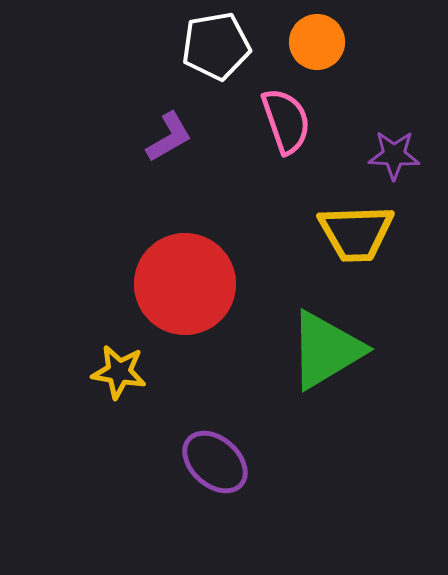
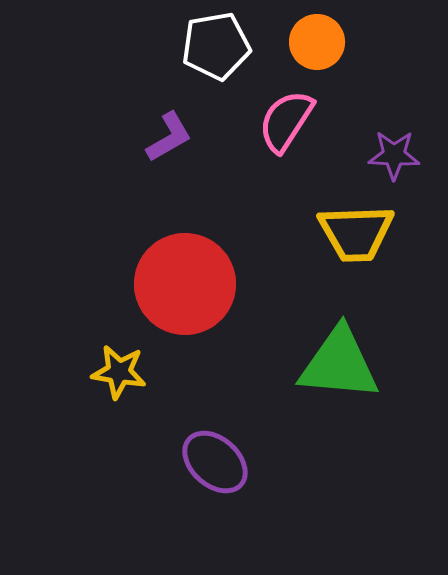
pink semicircle: rotated 128 degrees counterclockwise
green triangle: moved 13 px right, 14 px down; rotated 36 degrees clockwise
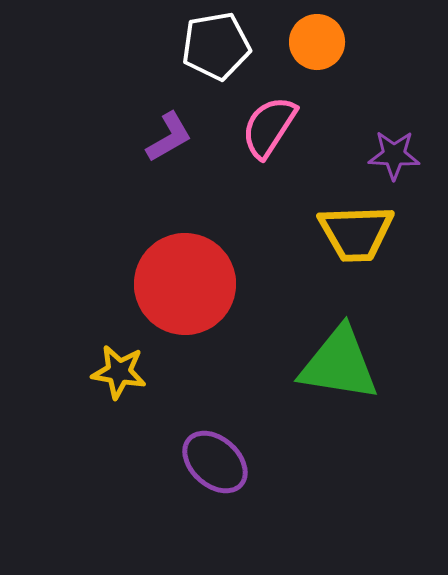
pink semicircle: moved 17 px left, 6 px down
green triangle: rotated 4 degrees clockwise
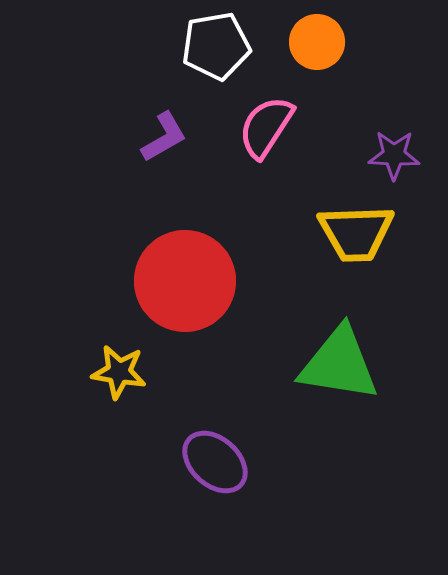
pink semicircle: moved 3 px left
purple L-shape: moved 5 px left
red circle: moved 3 px up
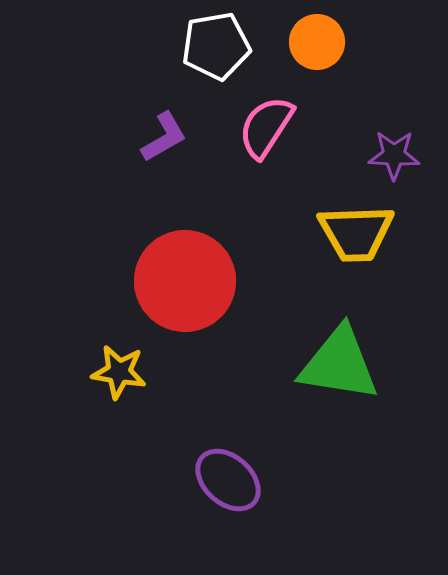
purple ellipse: moved 13 px right, 18 px down
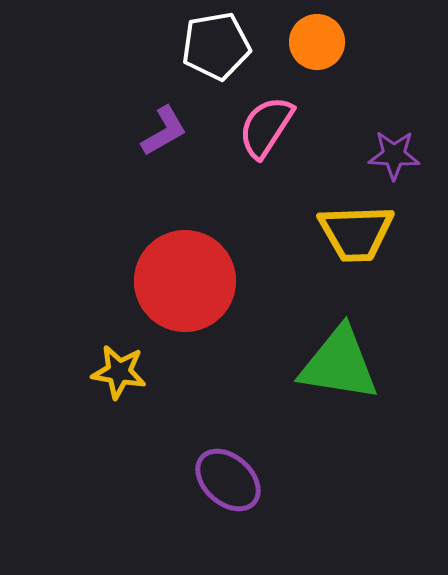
purple L-shape: moved 6 px up
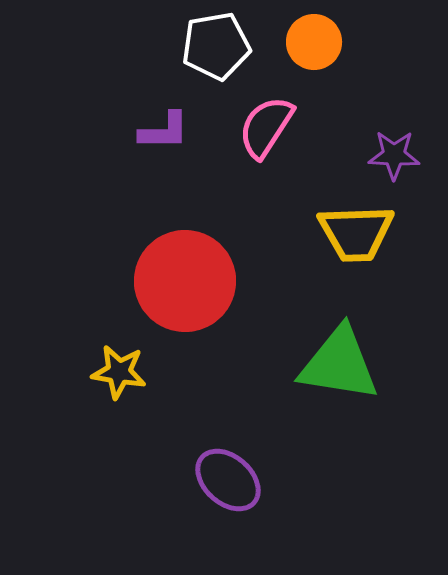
orange circle: moved 3 px left
purple L-shape: rotated 30 degrees clockwise
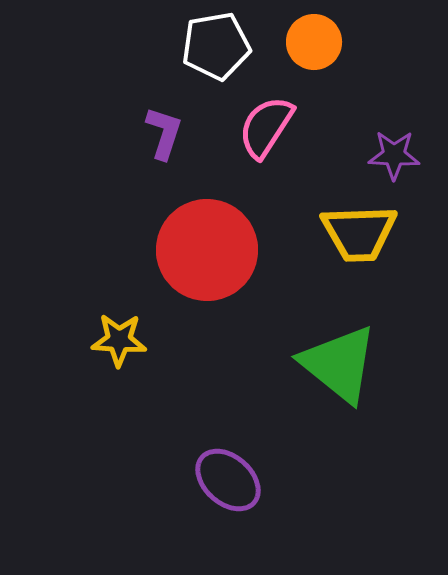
purple L-shape: moved 2 px down; rotated 72 degrees counterclockwise
yellow trapezoid: moved 3 px right
red circle: moved 22 px right, 31 px up
green triangle: rotated 30 degrees clockwise
yellow star: moved 32 px up; rotated 6 degrees counterclockwise
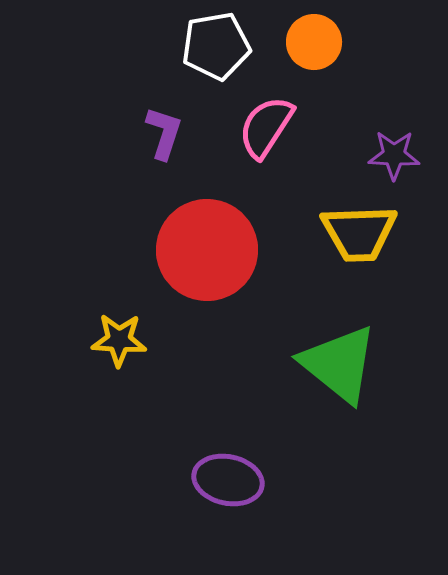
purple ellipse: rotated 30 degrees counterclockwise
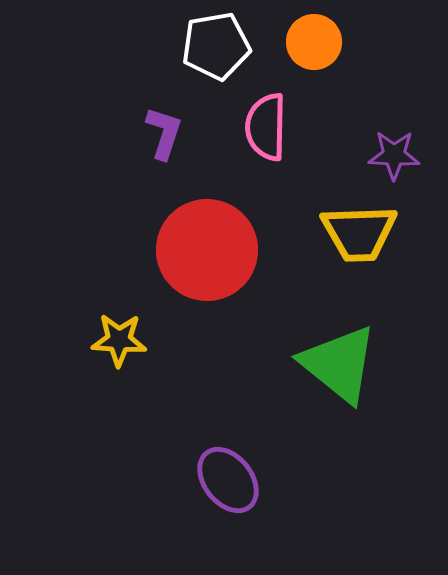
pink semicircle: rotated 32 degrees counterclockwise
purple ellipse: rotated 40 degrees clockwise
